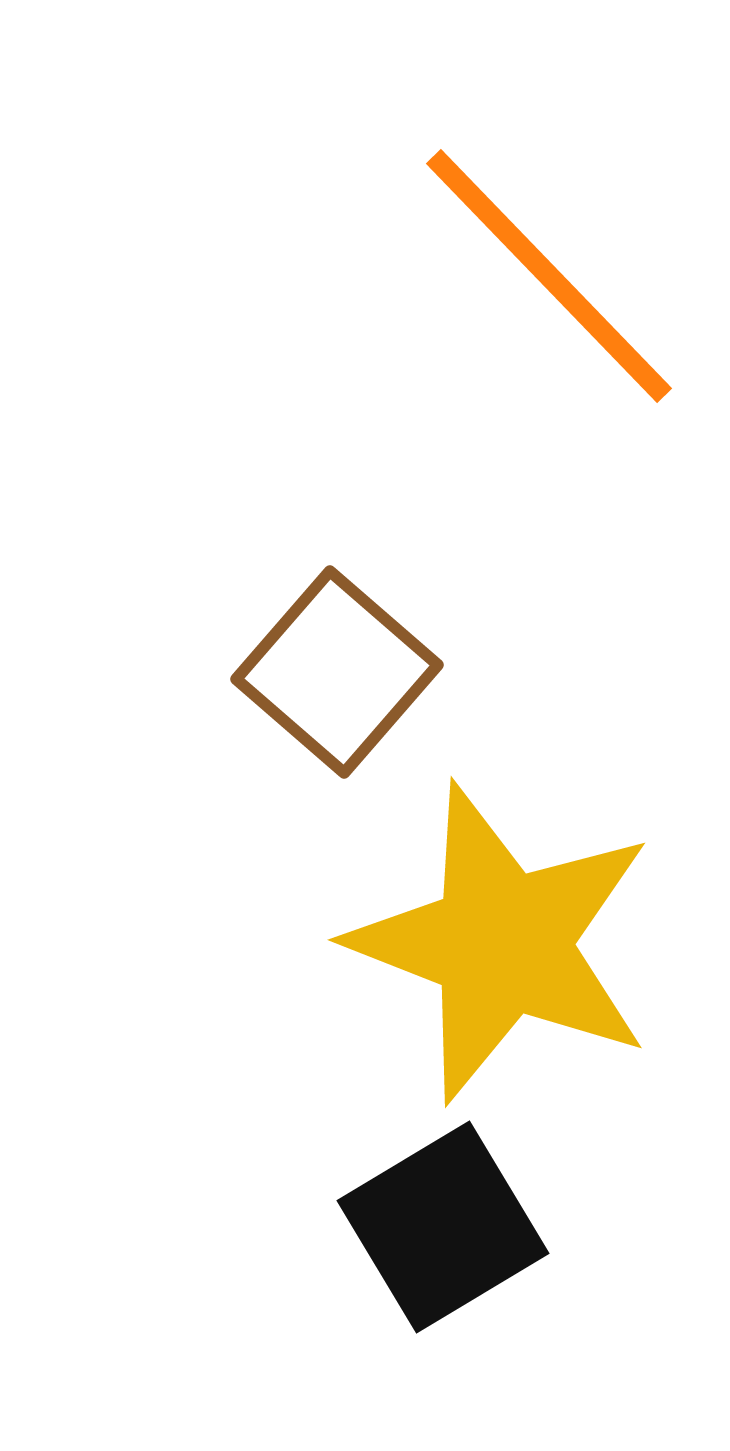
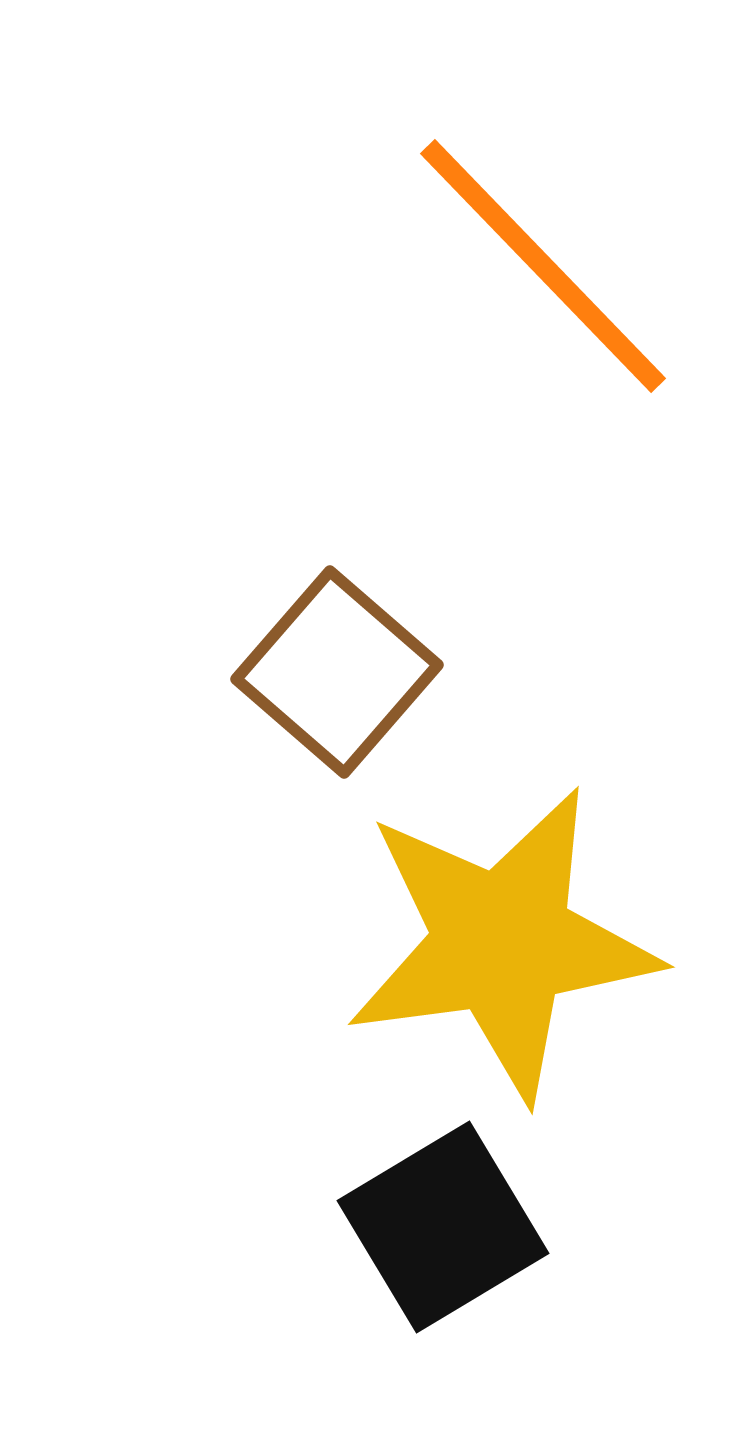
orange line: moved 6 px left, 10 px up
yellow star: rotated 29 degrees counterclockwise
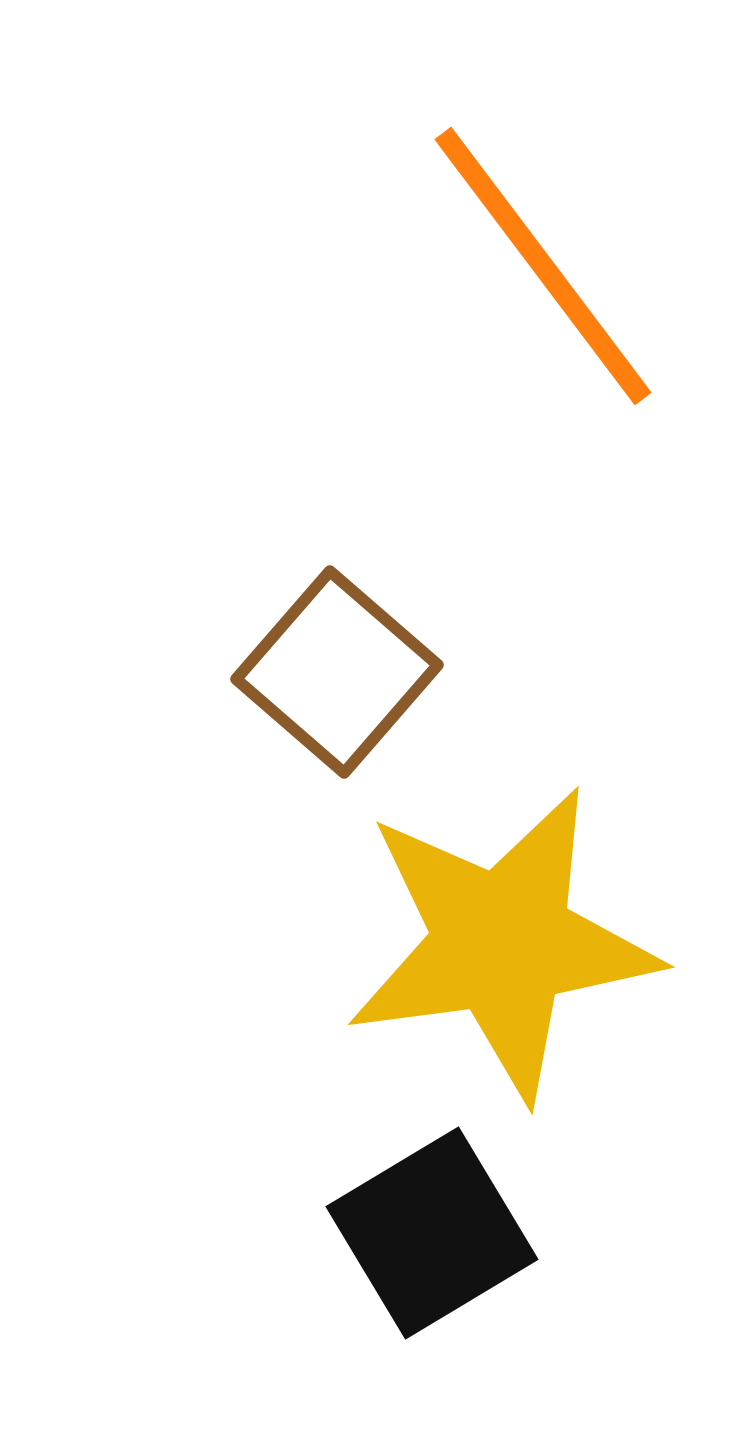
orange line: rotated 7 degrees clockwise
black square: moved 11 px left, 6 px down
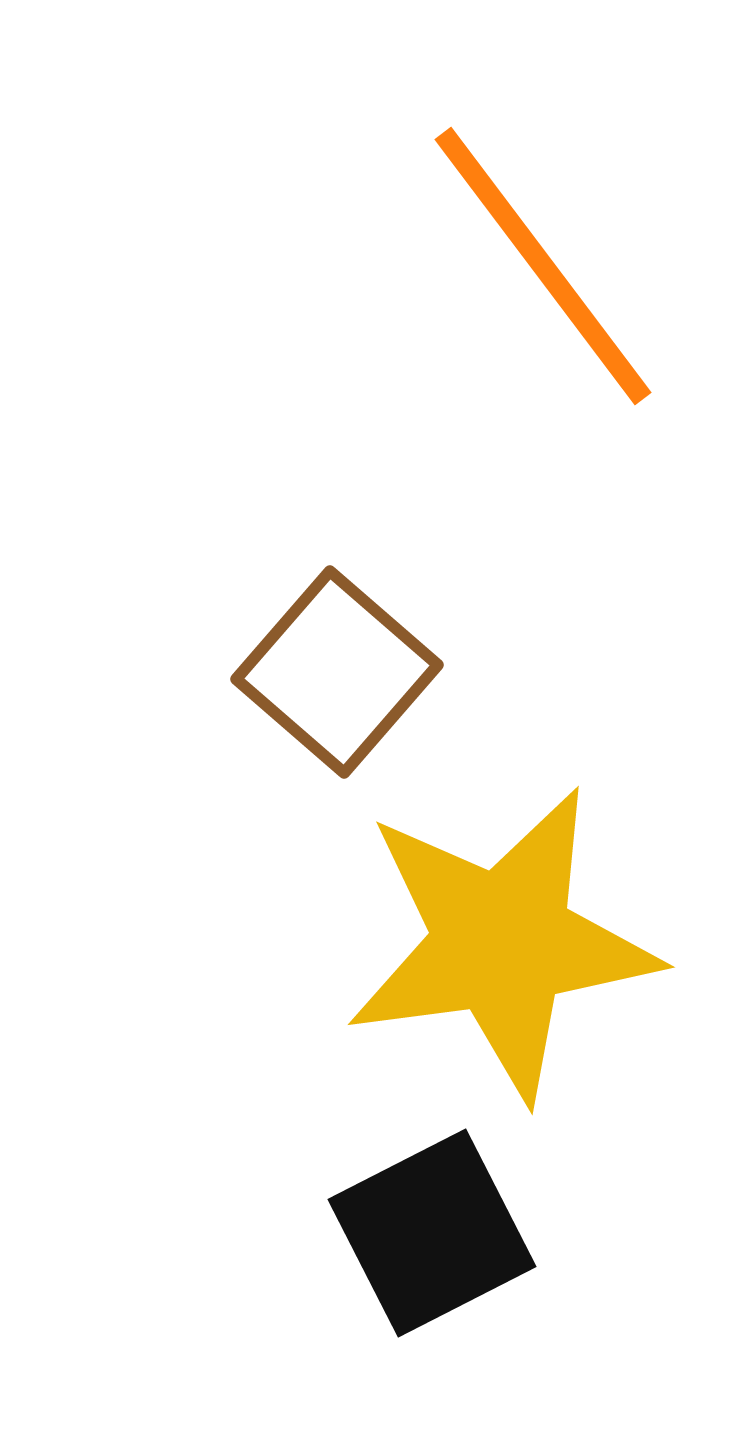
black square: rotated 4 degrees clockwise
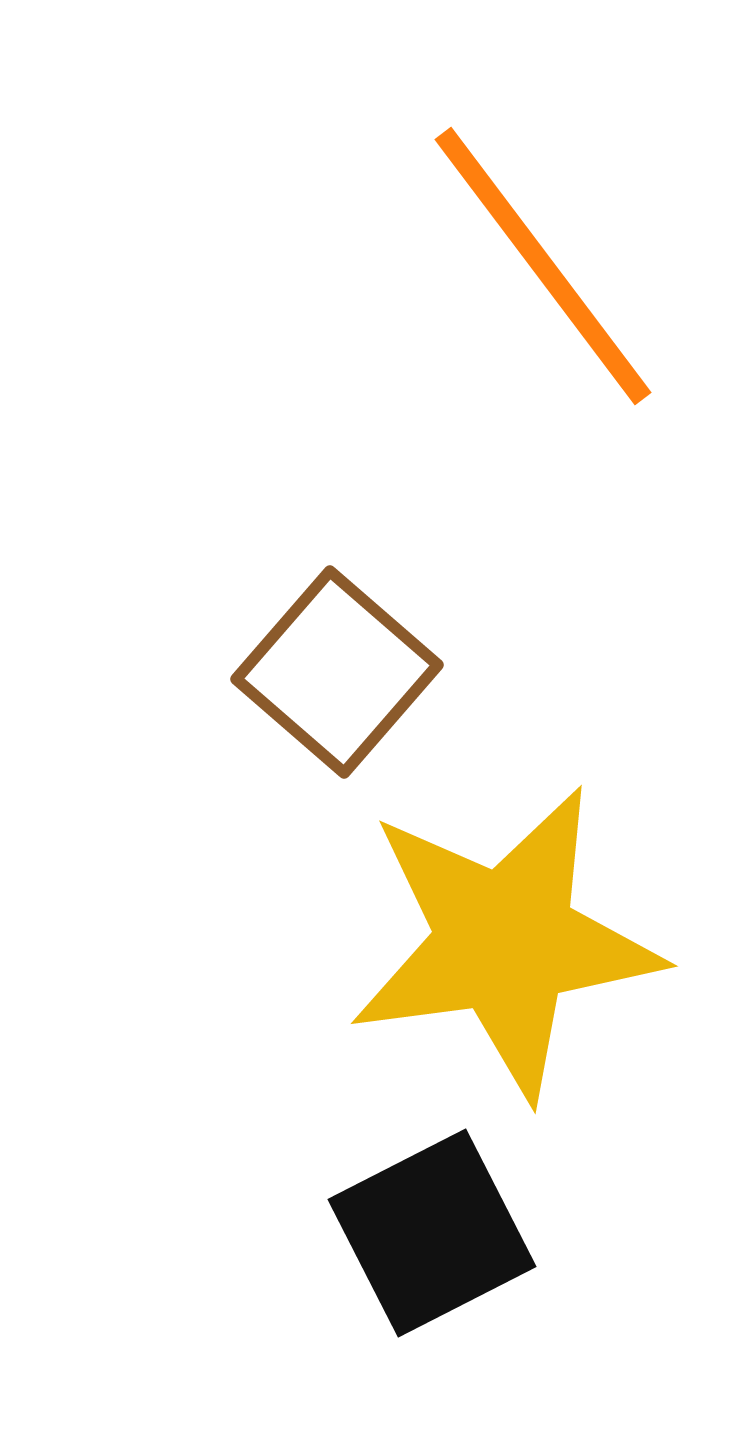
yellow star: moved 3 px right, 1 px up
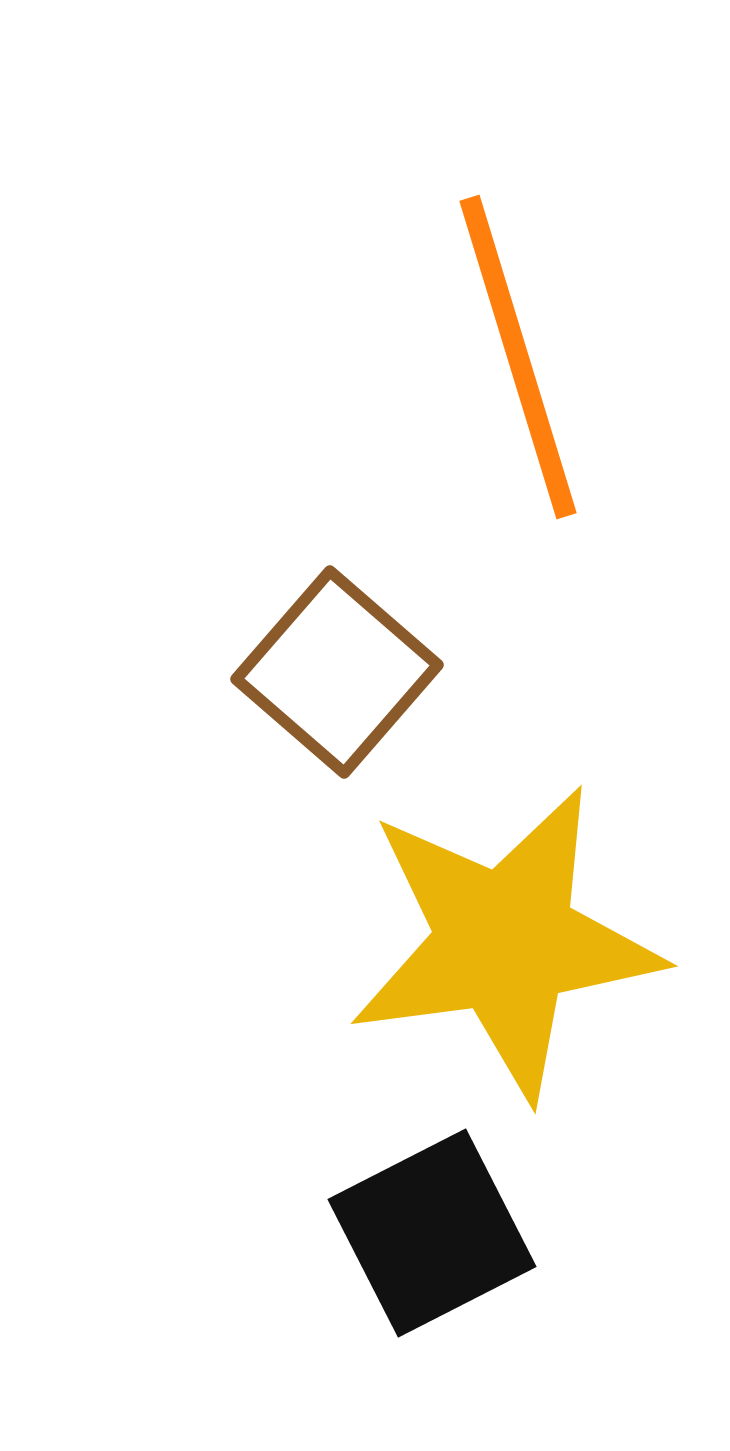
orange line: moved 25 px left, 91 px down; rotated 20 degrees clockwise
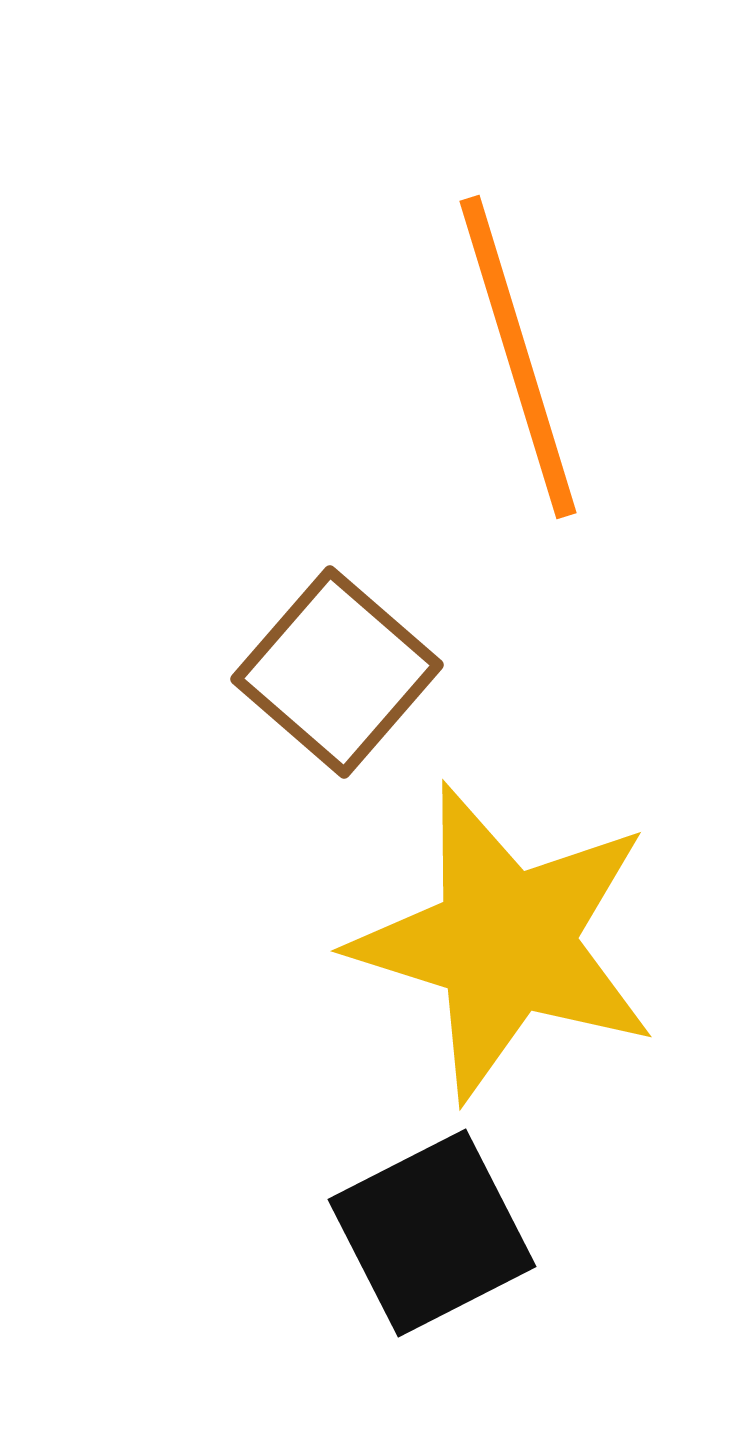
yellow star: rotated 25 degrees clockwise
